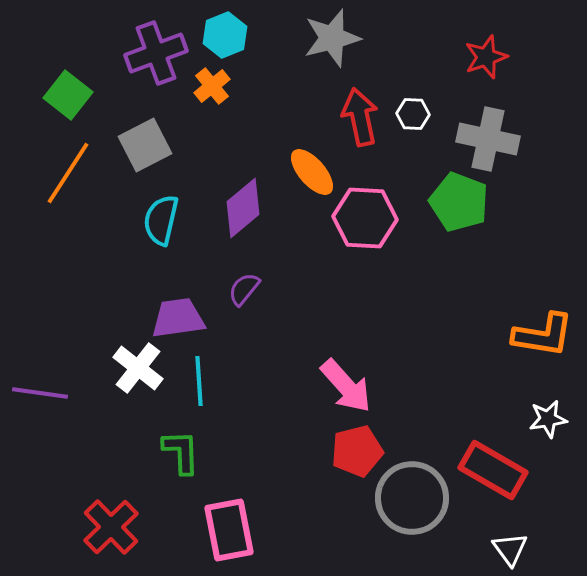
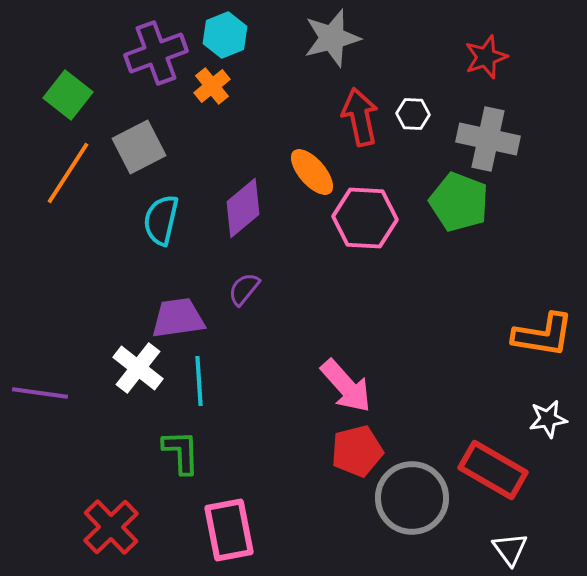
gray square: moved 6 px left, 2 px down
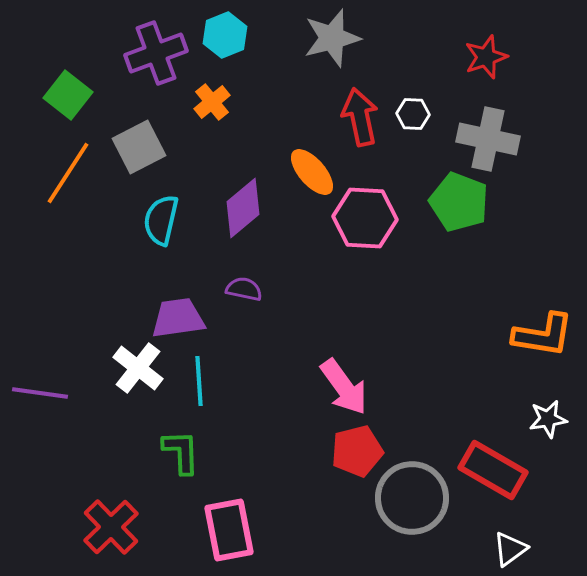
orange cross: moved 16 px down
purple semicircle: rotated 63 degrees clockwise
pink arrow: moved 2 px left, 1 px down; rotated 6 degrees clockwise
white triangle: rotated 30 degrees clockwise
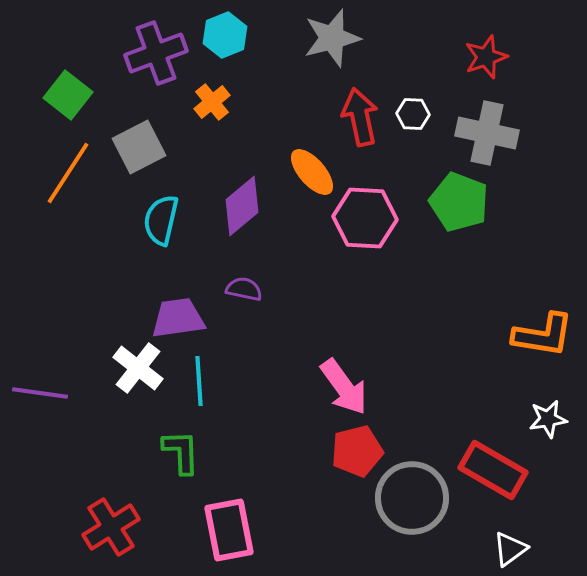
gray cross: moved 1 px left, 6 px up
purple diamond: moved 1 px left, 2 px up
red cross: rotated 12 degrees clockwise
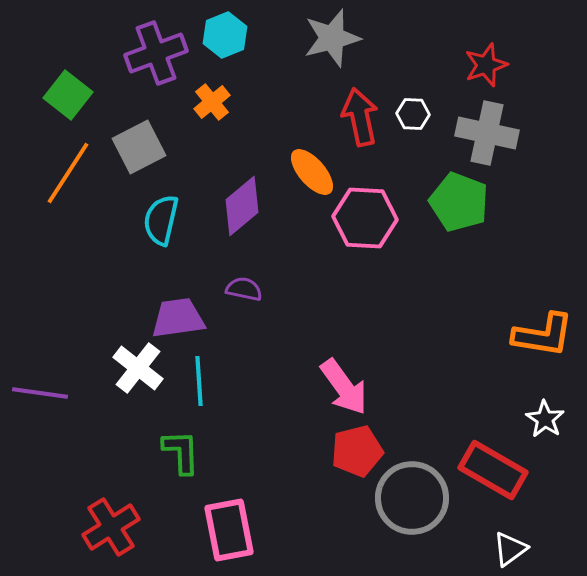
red star: moved 8 px down
white star: moved 3 px left; rotated 30 degrees counterclockwise
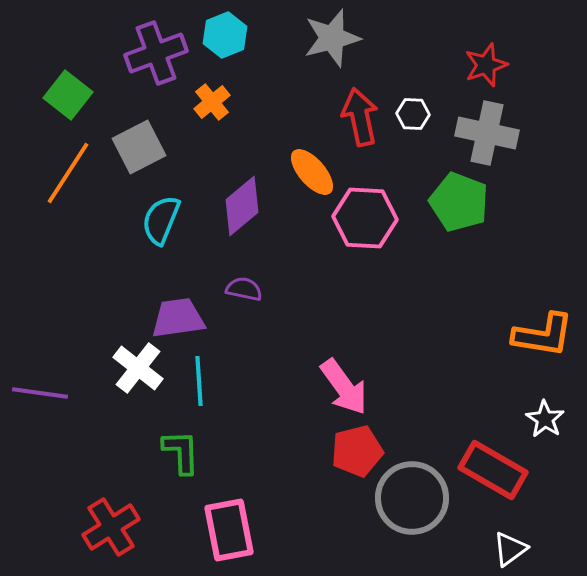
cyan semicircle: rotated 9 degrees clockwise
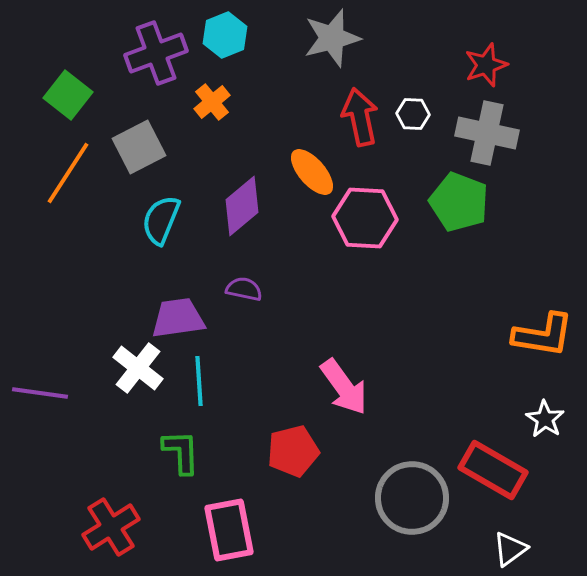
red pentagon: moved 64 px left
